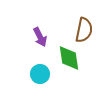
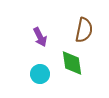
green diamond: moved 3 px right, 5 px down
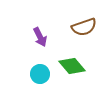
brown semicircle: moved 3 px up; rotated 60 degrees clockwise
green diamond: moved 3 px down; rotated 32 degrees counterclockwise
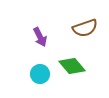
brown semicircle: moved 1 px right, 1 px down
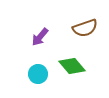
purple arrow: rotated 66 degrees clockwise
cyan circle: moved 2 px left
